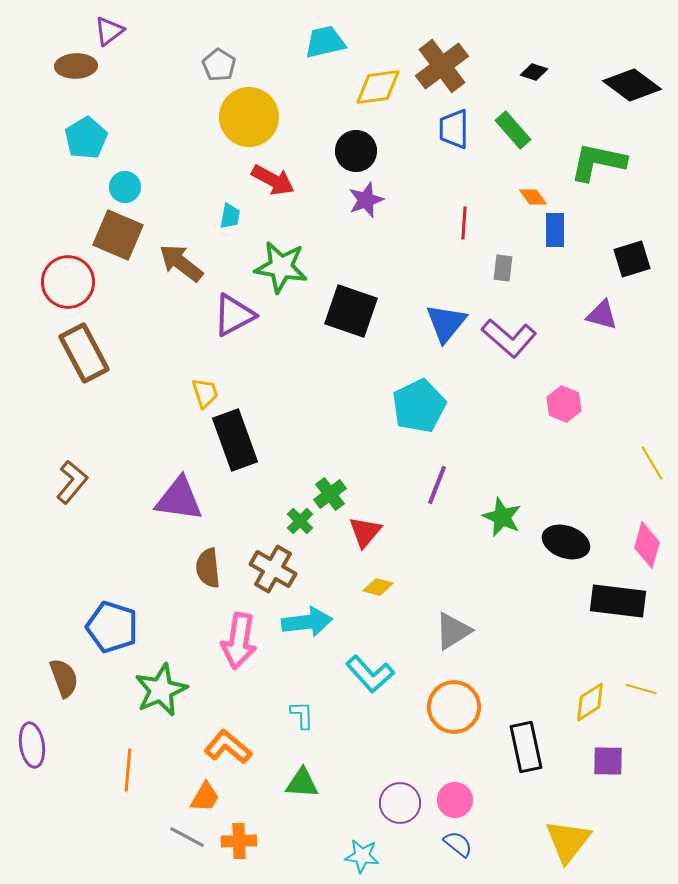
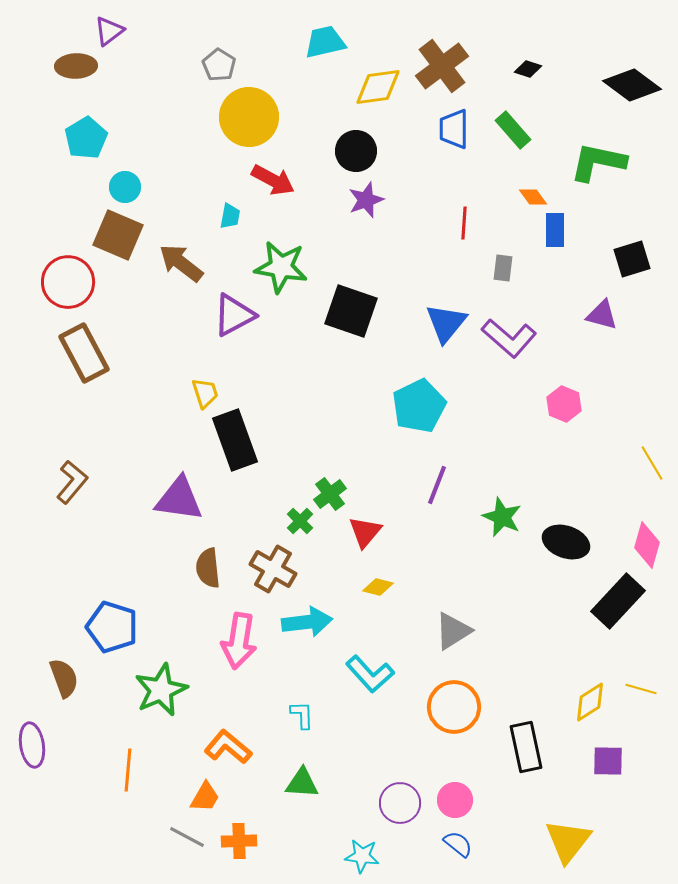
black diamond at (534, 72): moved 6 px left, 3 px up
black rectangle at (618, 601): rotated 54 degrees counterclockwise
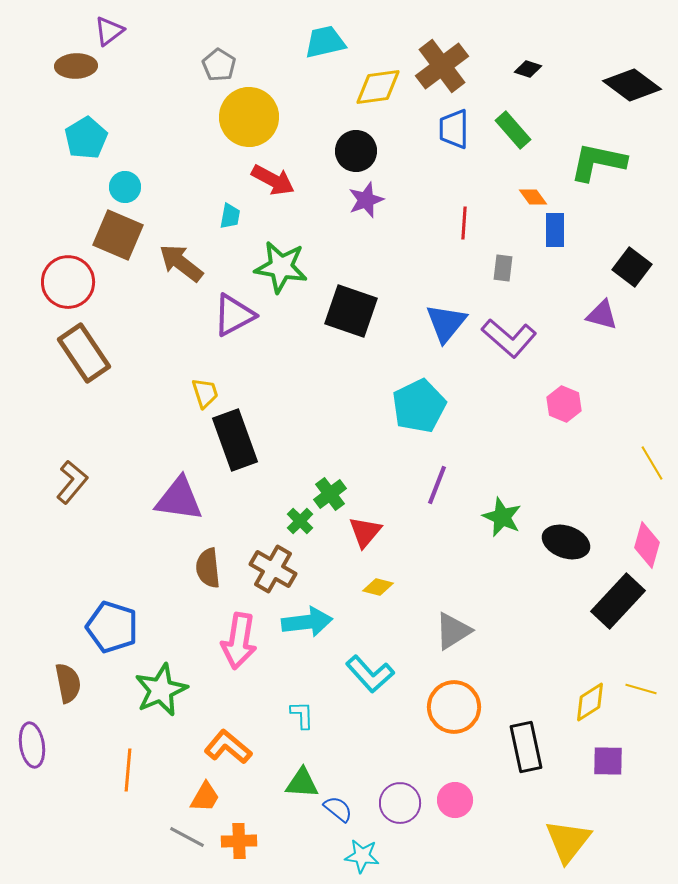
black square at (632, 259): moved 8 px down; rotated 36 degrees counterclockwise
brown rectangle at (84, 353): rotated 6 degrees counterclockwise
brown semicircle at (64, 678): moved 4 px right, 5 px down; rotated 9 degrees clockwise
blue semicircle at (458, 844): moved 120 px left, 35 px up
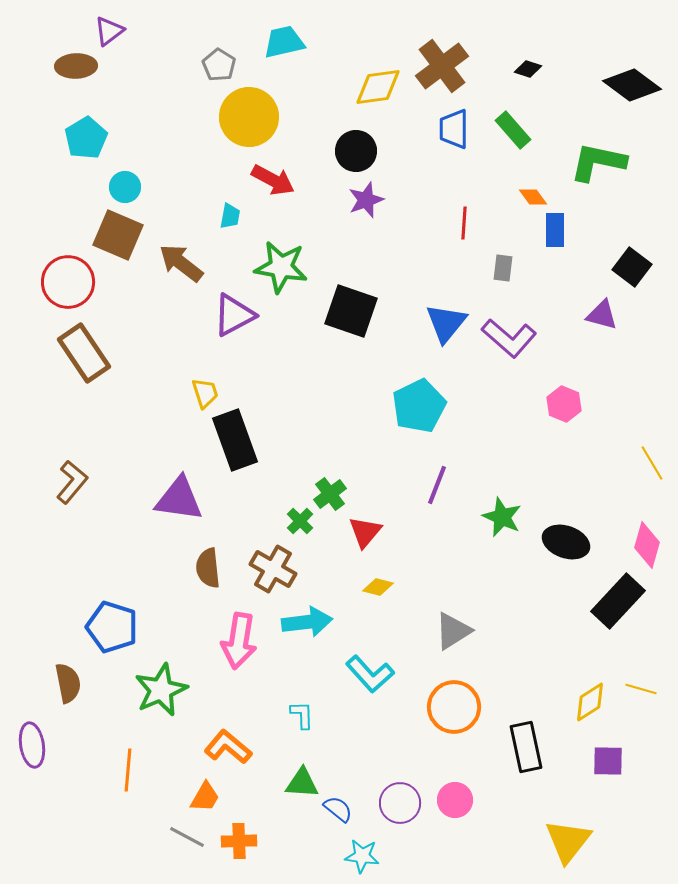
cyan trapezoid at (325, 42): moved 41 px left
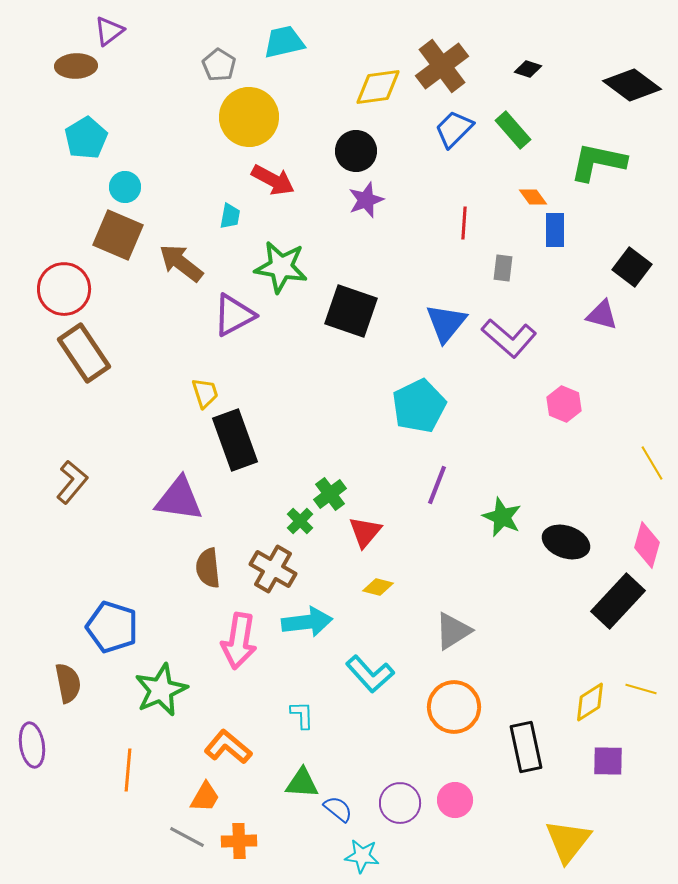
blue trapezoid at (454, 129): rotated 45 degrees clockwise
red circle at (68, 282): moved 4 px left, 7 px down
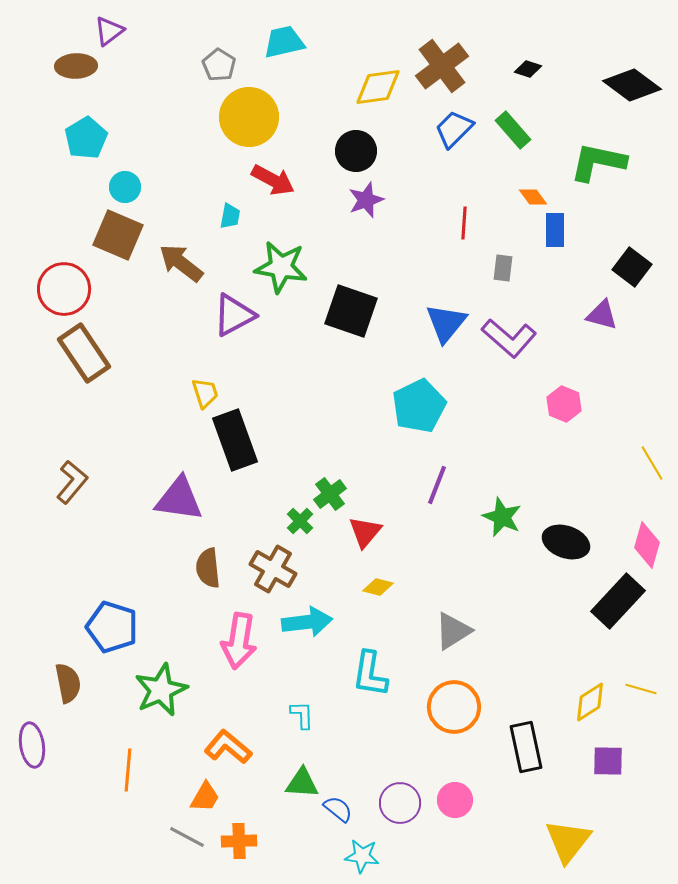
cyan L-shape at (370, 674): rotated 51 degrees clockwise
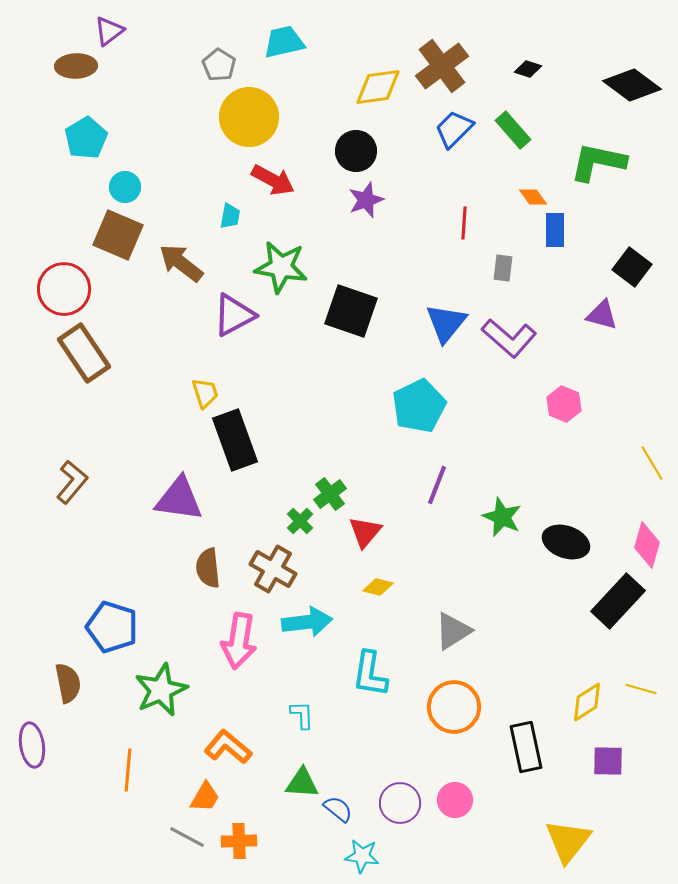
yellow diamond at (590, 702): moved 3 px left
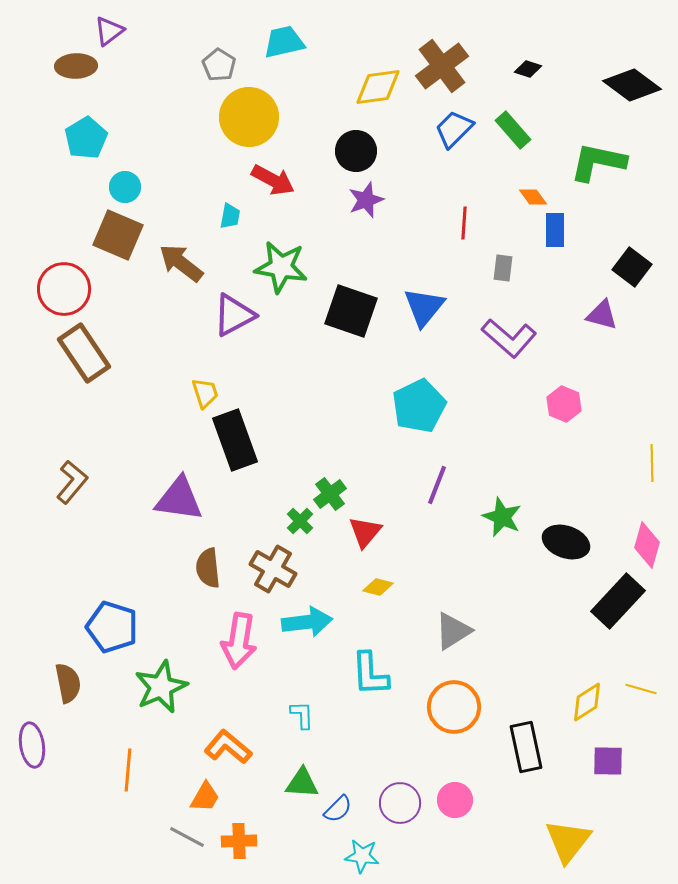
blue triangle at (446, 323): moved 22 px left, 16 px up
yellow line at (652, 463): rotated 30 degrees clockwise
cyan L-shape at (370, 674): rotated 12 degrees counterclockwise
green star at (161, 690): moved 3 px up
blue semicircle at (338, 809): rotated 96 degrees clockwise
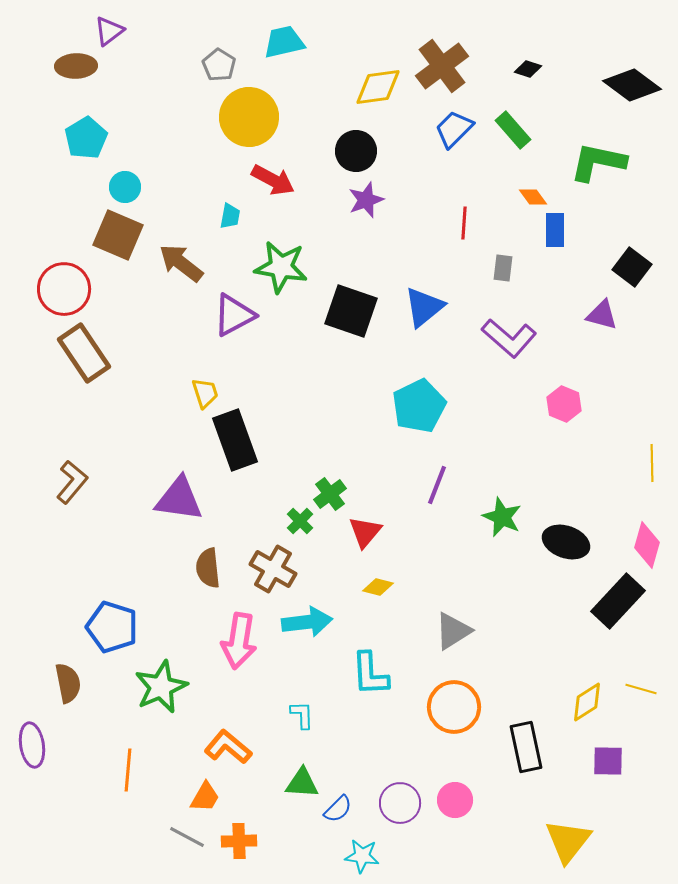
blue triangle at (424, 307): rotated 12 degrees clockwise
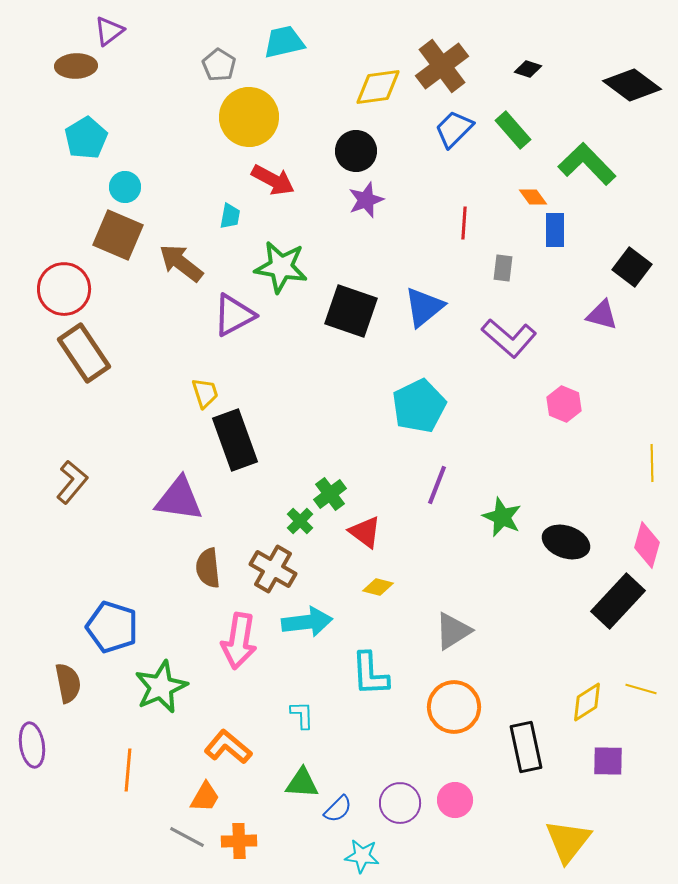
green L-shape at (598, 162): moved 11 px left, 2 px down; rotated 34 degrees clockwise
red triangle at (365, 532): rotated 33 degrees counterclockwise
